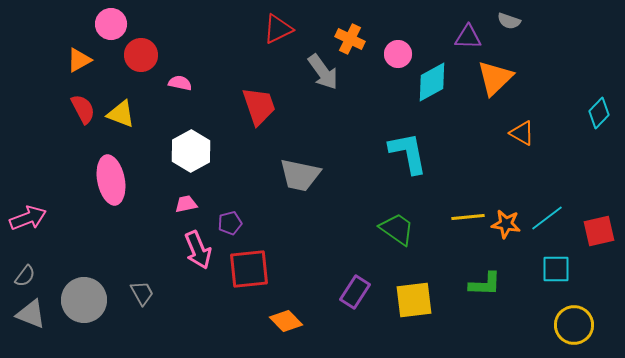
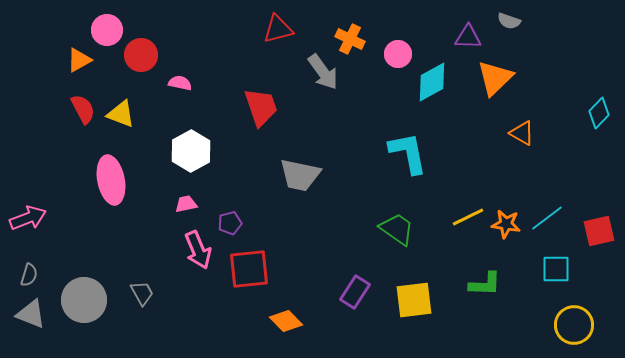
pink circle at (111, 24): moved 4 px left, 6 px down
red triangle at (278, 29): rotated 12 degrees clockwise
red trapezoid at (259, 106): moved 2 px right, 1 px down
yellow line at (468, 217): rotated 20 degrees counterclockwise
gray semicircle at (25, 276): moved 4 px right, 1 px up; rotated 20 degrees counterclockwise
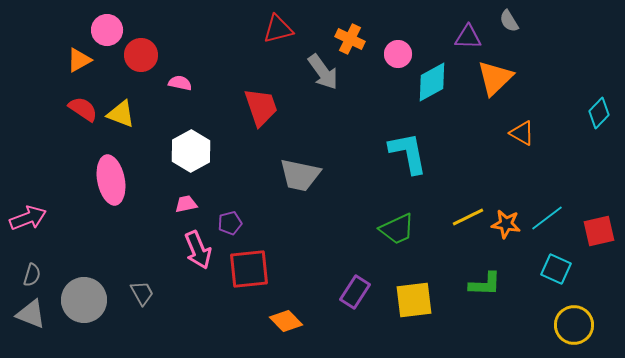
gray semicircle at (509, 21): rotated 40 degrees clockwise
red semicircle at (83, 109): rotated 28 degrees counterclockwise
green trapezoid at (397, 229): rotated 120 degrees clockwise
cyan square at (556, 269): rotated 24 degrees clockwise
gray semicircle at (29, 275): moved 3 px right
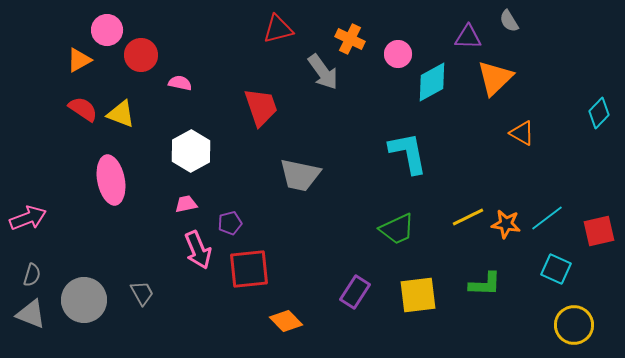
yellow square at (414, 300): moved 4 px right, 5 px up
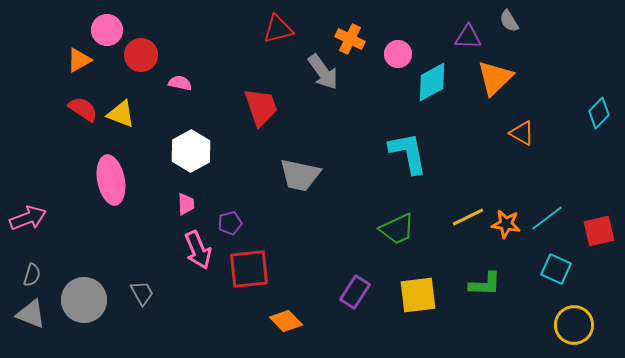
pink trapezoid at (186, 204): rotated 100 degrees clockwise
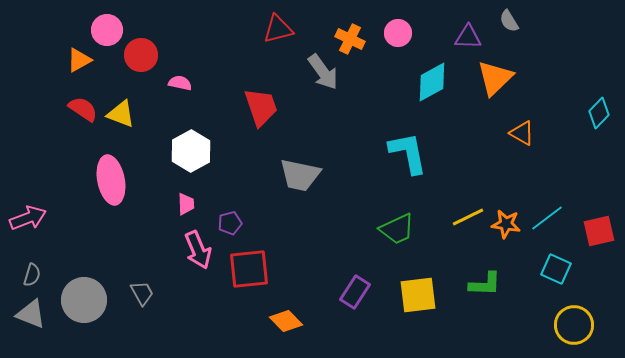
pink circle at (398, 54): moved 21 px up
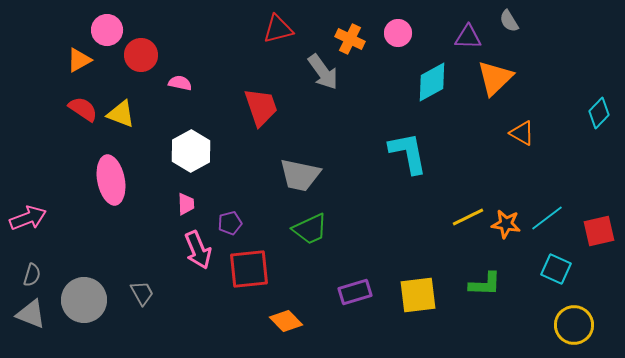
green trapezoid at (397, 229): moved 87 px left
purple rectangle at (355, 292): rotated 40 degrees clockwise
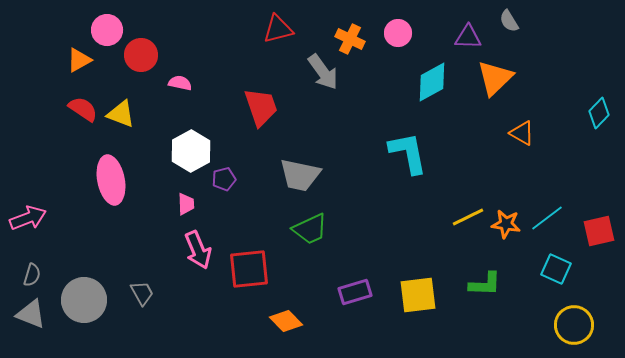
purple pentagon at (230, 223): moved 6 px left, 44 px up
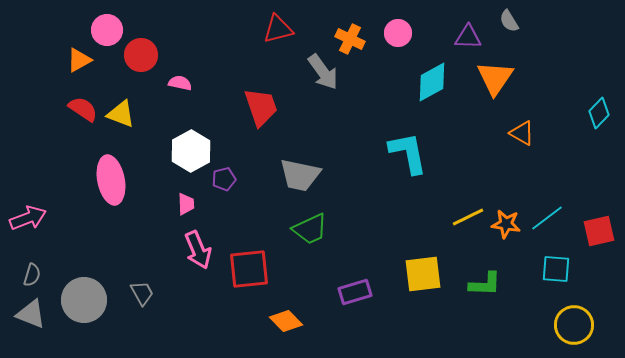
orange triangle at (495, 78): rotated 12 degrees counterclockwise
cyan square at (556, 269): rotated 20 degrees counterclockwise
yellow square at (418, 295): moved 5 px right, 21 px up
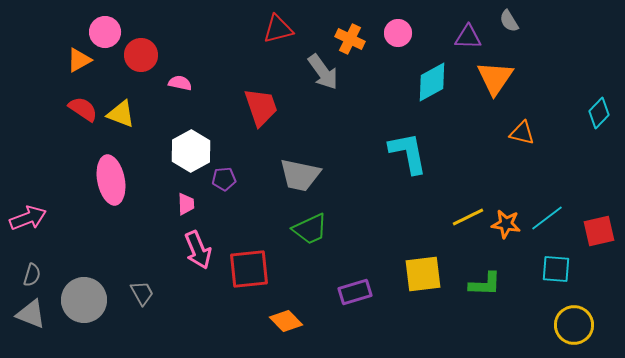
pink circle at (107, 30): moved 2 px left, 2 px down
orange triangle at (522, 133): rotated 16 degrees counterclockwise
purple pentagon at (224, 179): rotated 10 degrees clockwise
